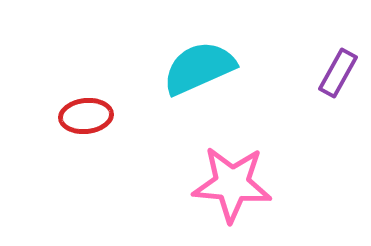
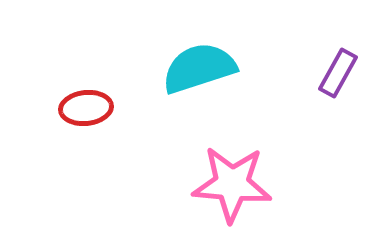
cyan semicircle: rotated 6 degrees clockwise
red ellipse: moved 8 px up
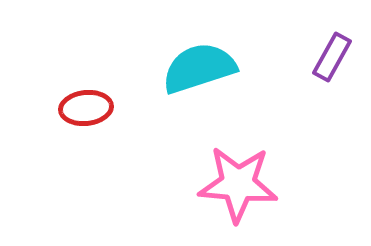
purple rectangle: moved 6 px left, 16 px up
pink star: moved 6 px right
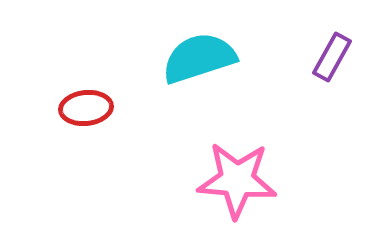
cyan semicircle: moved 10 px up
pink star: moved 1 px left, 4 px up
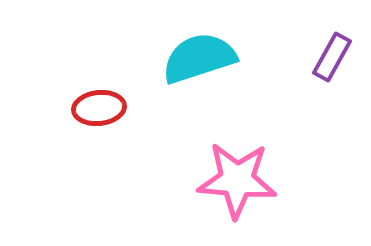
red ellipse: moved 13 px right
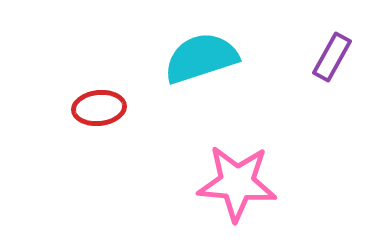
cyan semicircle: moved 2 px right
pink star: moved 3 px down
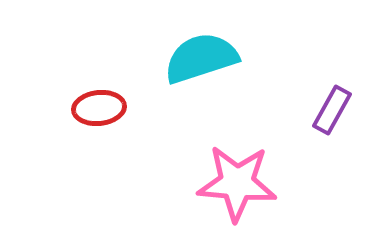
purple rectangle: moved 53 px down
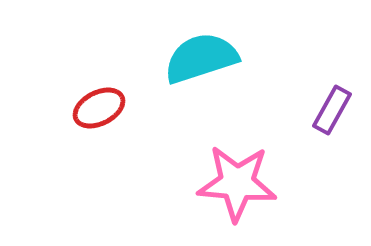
red ellipse: rotated 21 degrees counterclockwise
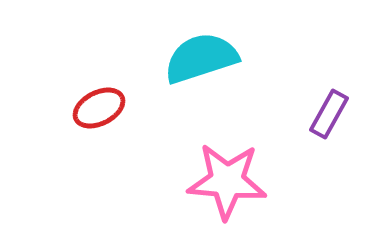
purple rectangle: moved 3 px left, 4 px down
pink star: moved 10 px left, 2 px up
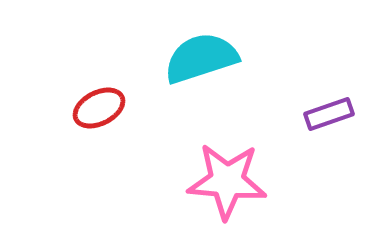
purple rectangle: rotated 42 degrees clockwise
